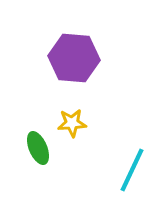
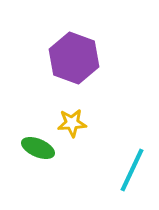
purple hexagon: rotated 15 degrees clockwise
green ellipse: rotated 44 degrees counterclockwise
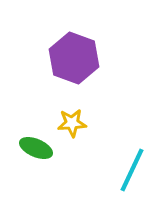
green ellipse: moved 2 px left
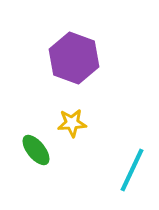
green ellipse: moved 2 px down; rotated 28 degrees clockwise
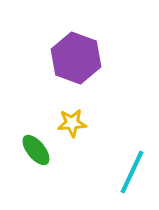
purple hexagon: moved 2 px right
cyan line: moved 2 px down
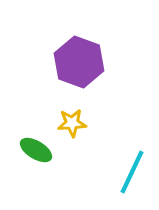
purple hexagon: moved 3 px right, 4 px down
green ellipse: rotated 20 degrees counterclockwise
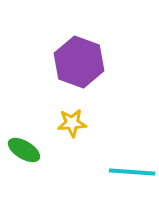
green ellipse: moved 12 px left
cyan line: rotated 69 degrees clockwise
